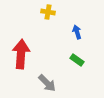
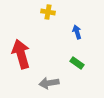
red arrow: rotated 20 degrees counterclockwise
green rectangle: moved 3 px down
gray arrow: moved 2 px right; rotated 126 degrees clockwise
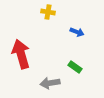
blue arrow: rotated 128 degrees clockwise
green rectangle: moved 2 px left, 4 px down
gray arrow: moved 1 px right
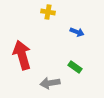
red arrow: moved 1 px right, 1 px down
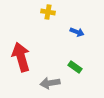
red arrow: moved 1 px left, 2 px down
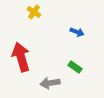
yellow cross: moved 14 px left; rotated 24 degrees clockwise
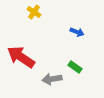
red arrow: rotated 40 degrees counterclockwise
gray arrow: moved 2 px right, 4 px up
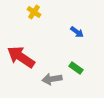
blue arrow: rotated 16 degrees clockwise
green rectangle: moved 1 px right, 1 px down
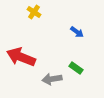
red arrow: rotated 12 degrees counterclockwise
